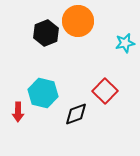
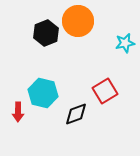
red square: rotated 15 degrees clockwise
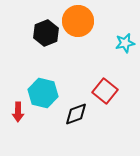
red square: rotated 20 degrees counterclockwise
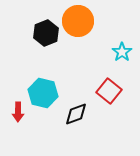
cyan star: moved 3 px left, 9 px down; rotated 24 degrees counterclockwise
red square: moved 4 px right
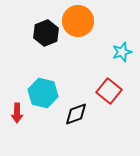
cyan star: rotated 18 degrees clockwise
red arrow: moved 1 px left, 1 px down
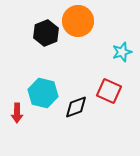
red square: rotated 15 degrees counterclockwise
black diamond: moved 7 px up
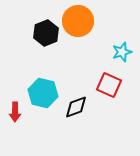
red square: moved 6 px up
red arrow: moved 2 px left, 1 px up
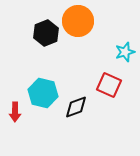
cyan star: moved 3 px right
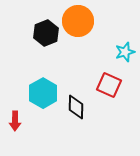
cyan hexagon: rotated 16 degrees clockwise
black diamond: rotated 70 degrees counterclockwise
red arrow: moved 9 px down
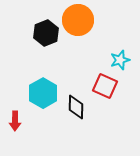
orange circle: moved 1 px up
cyan star: moved 5 px left, 8 px down
red square: moved 4 px left, 1 px down
